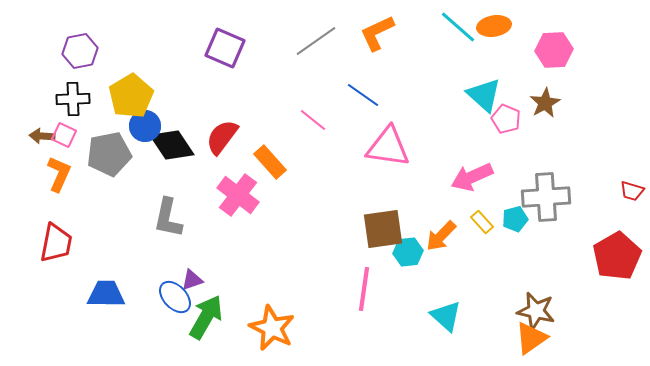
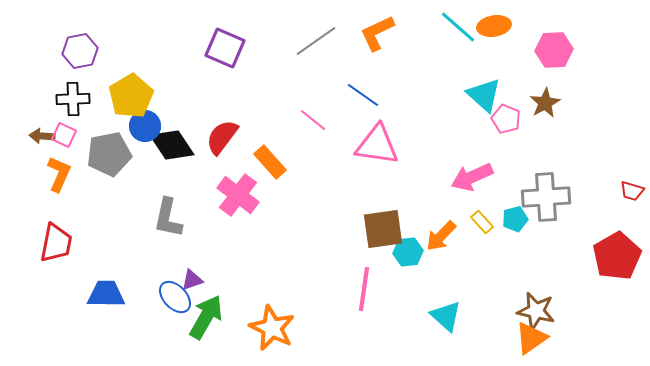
pink triangle at (388, 147): moved 11 px left, 2 px up
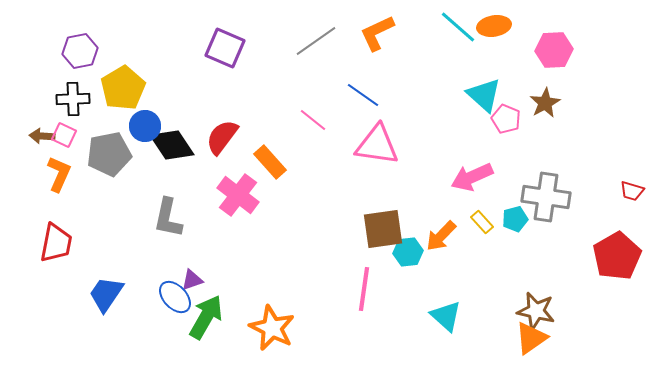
yellow pentagon at (131, 96): moved 8 px left, 8 px up
gray cross at (546, 197): rotated 12 degrees clockwise
blue trapezoid at (106, 294): rotated 57 degrees counterclockwise
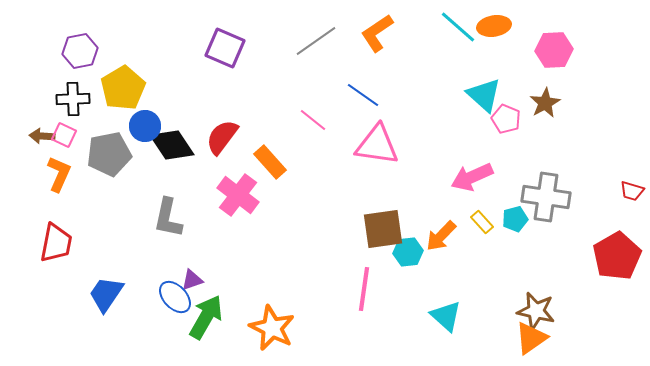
orange L-shape at (377, 33): rotated 9 degrees counterclockwise
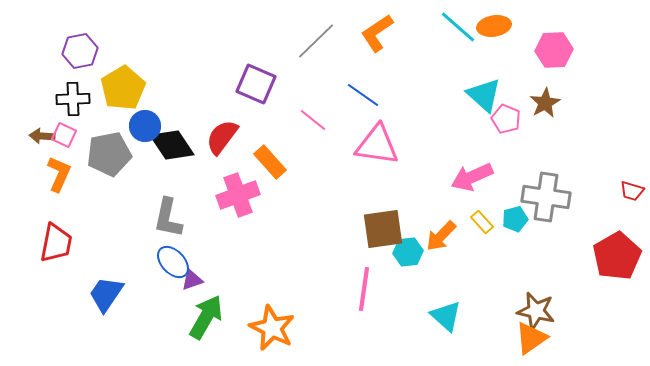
gray line at (316, 41): rotated 9 degrees counterclockwise
purple square at (225, 48): moved 31 px right, 36 px down
pink cross at (238, 195): rotated 33 degrees clockwise
blue ellipse at (175, 297): moved 2 px left, 35 px up
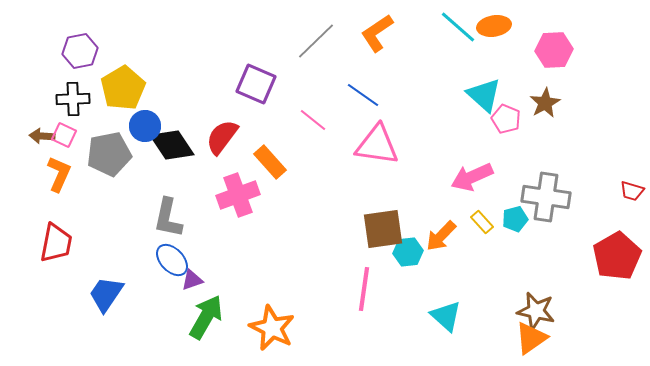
blue ellipse at (173, 262): moved 1 px left, 2 px up
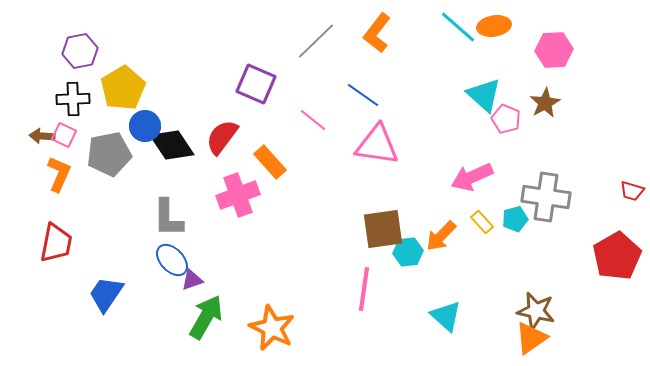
orange L-shape at (377, 33): rotated 18 degrees counterclockwise
gray L-shape at (168, 218): rotated 12 degrees counterclockwise
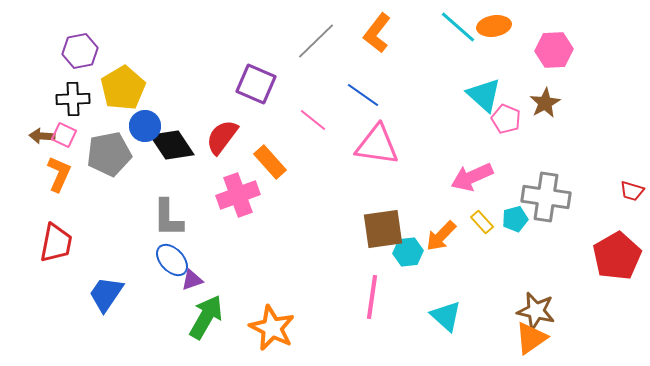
pink line at (364, 289): moved 8 px right, 8 px down
